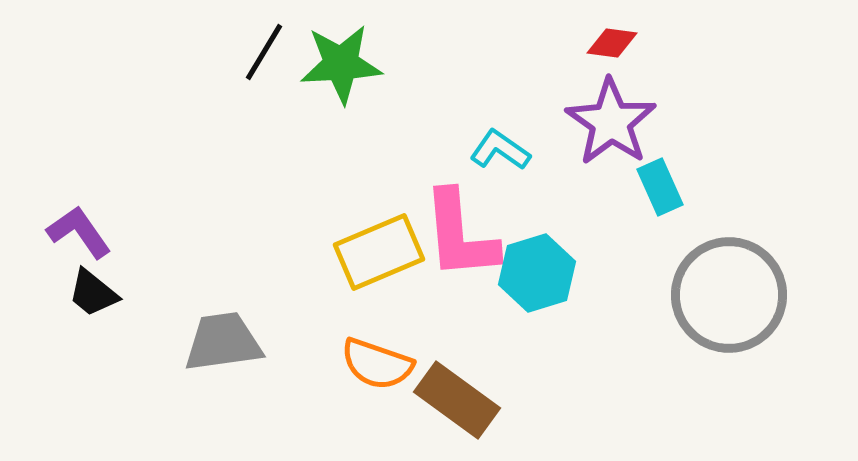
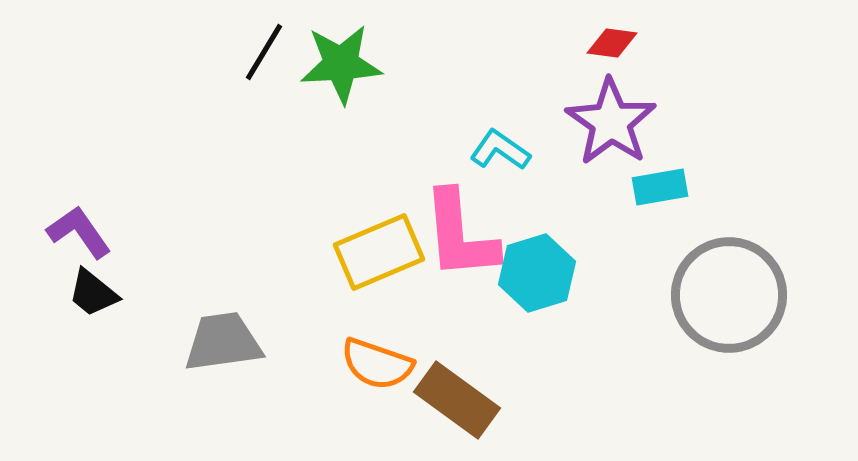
cyan rectangle: rotated 76 degrees counterclockwise
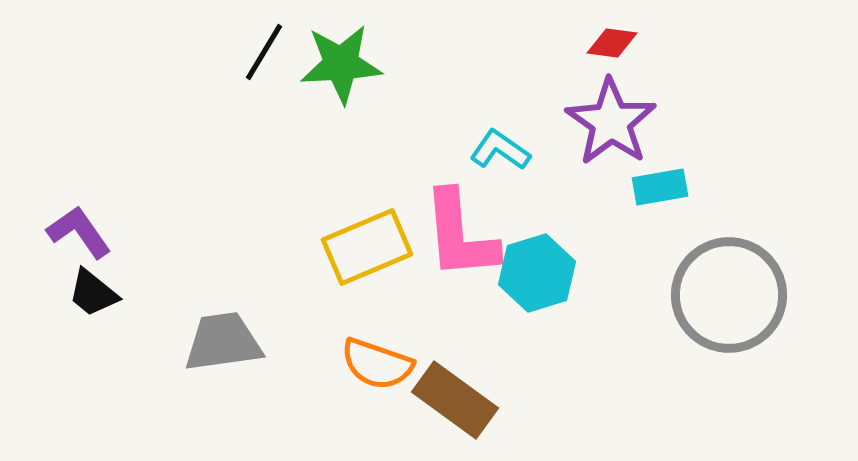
yellow rectangle: moved 12 px left, 5 px up
brown rectangle: moved 2 px left
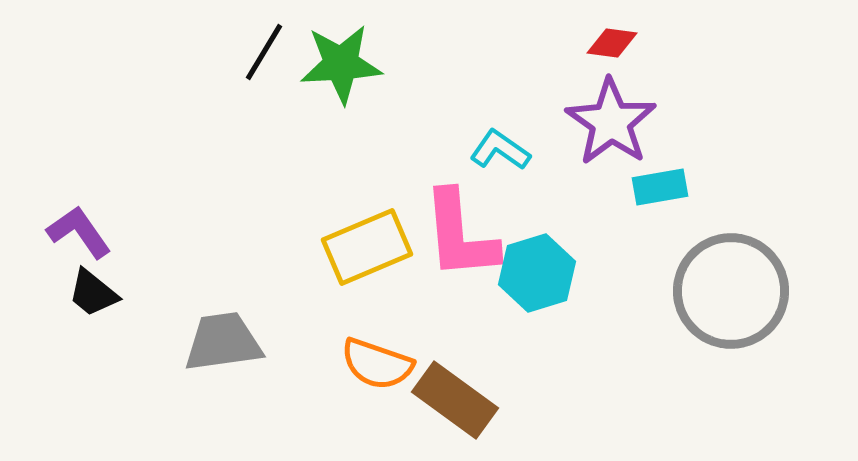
gray circle: moved 2 px right, 4 px up
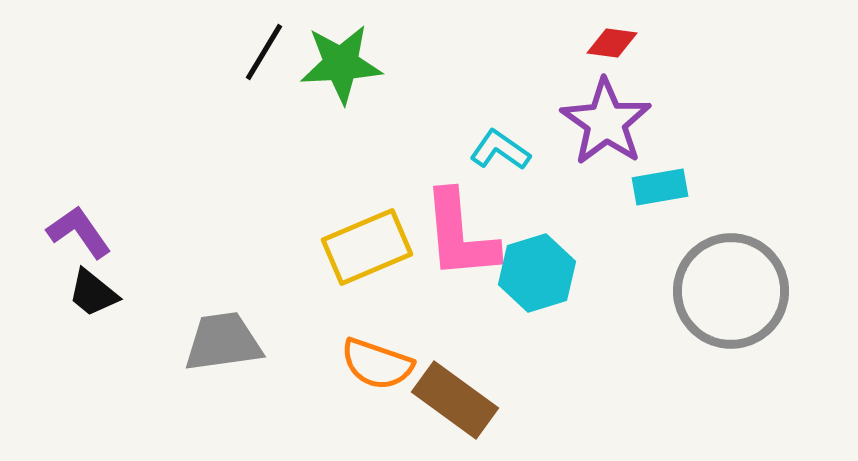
purple star: moved 5 px left
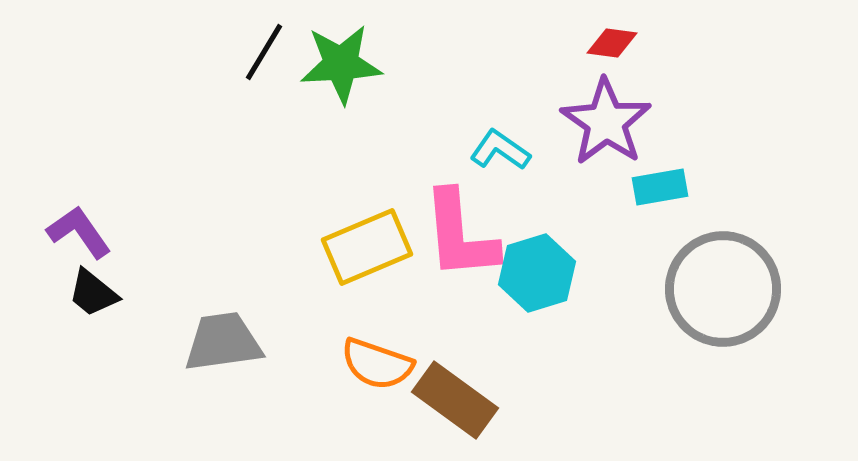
gray circle: moved 8 px left, 2 px up
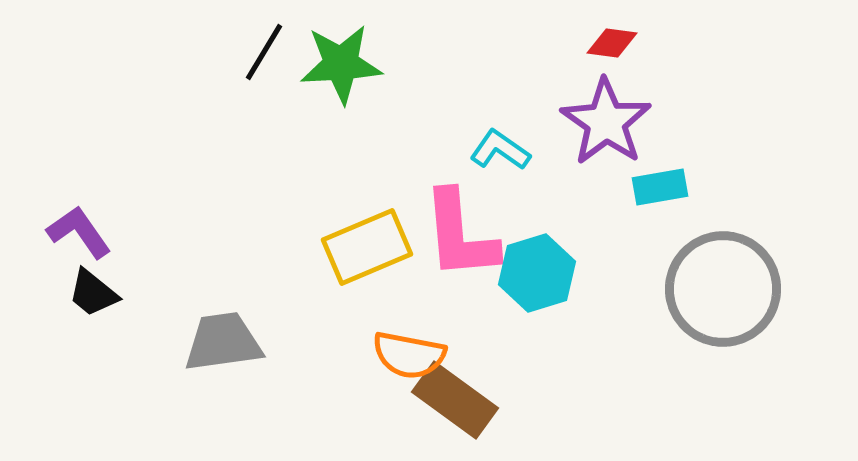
orange semicircle: moved 32 px right, 9 px up; rotated 8 degrees counterclockwise
